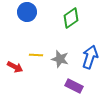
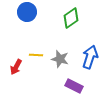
red arrow: moved 1 px right; rotated 91 degrees clockwise
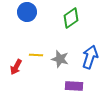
purple rectangle: rotated 24 degrees counterclockwise
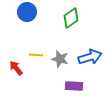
blue arrow: rotated 55 degrees clockwise
red arrow: moved 1 px down; rotated 112 degrees clockwise
